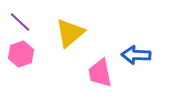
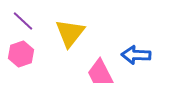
purple line: moved 3 px right, 1 px up
yellow triangle: rotated 12 degrees counterclockwise
pink trapezoid: rotated 16 degrees counterclockwise
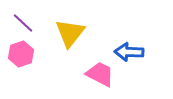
purple line: moved 2 px down
blue arrow: moved 7 px left, 3 px up
pink trapezoid: moved 1 px down; rotated 144 degrees clockwise
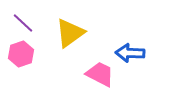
yellow triangle: rotated 16 degrees clockwise
blue arrow: moved 1 px right, 1 px down
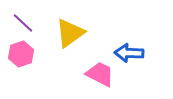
blue arrow: moved 1 px left
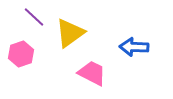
purple line: moved 11 px right, 6 px up
blue arrow: moved 5 px right, 6 px up
pink trapezoid: moved 8 px left, 1 px up
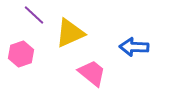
purple line: moved 2 px up
yellow triangle: rotated 12 degrees clockwise
pink trapezoid: rotated 12 degrees clockwise
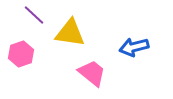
yellow triangle: rotated 32 degrees clockwise
blue arrow: rotated 16 degrees counterclockwise
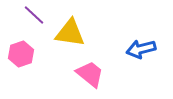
blue arrow: moved 7 px right, 2 px down
pink trapezoid: moved 2 px left, 1 px down
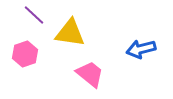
pink hexagon: moved 4 px right
